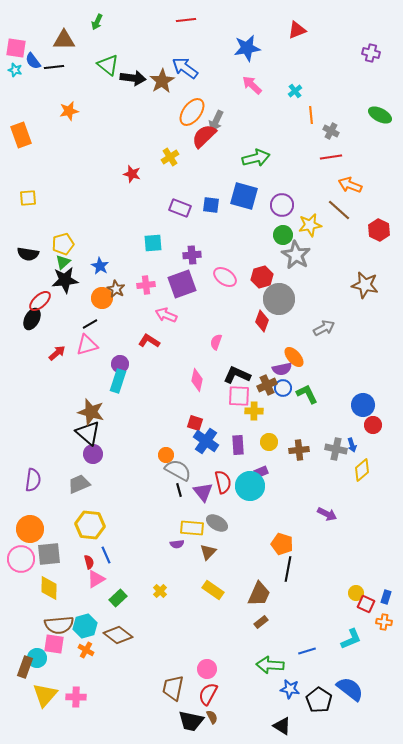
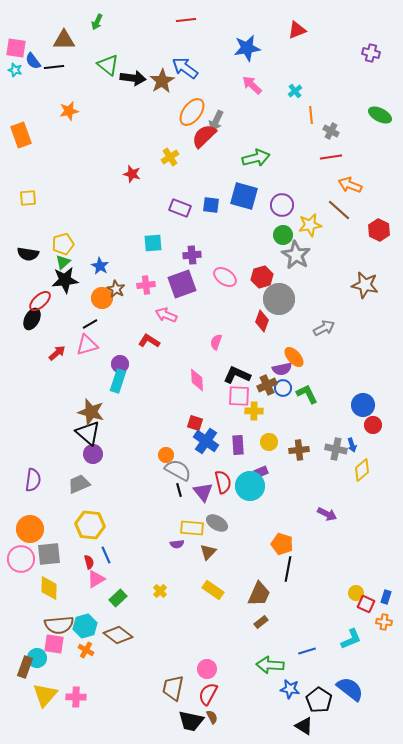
pink diamond at (197, 380): rotated 15 degrees counterclockwise
black triangle at (282, 726): moved 22 px right
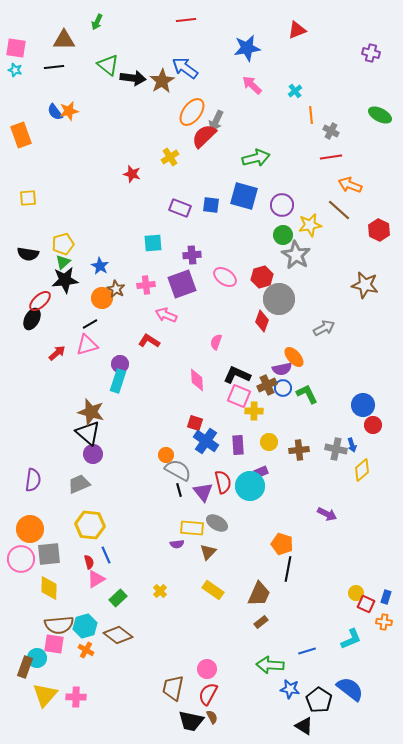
blue semicircle at (33, 61): moved 22 px right, 51 px down
pink square at (239, 396): rotated 20 degrees clockwise
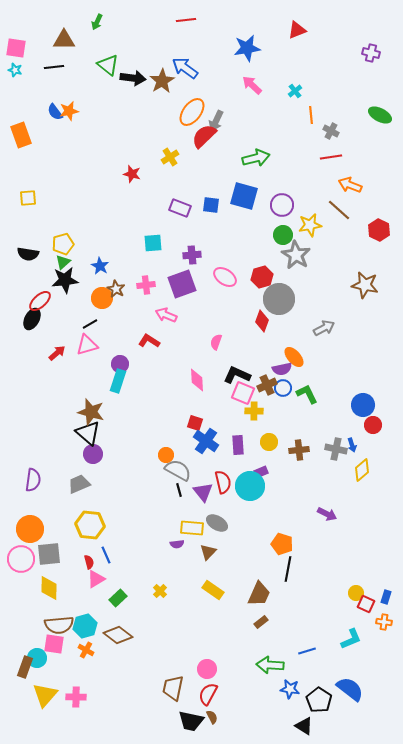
pink square at (239, 396): moved 4 px right, 3 px up
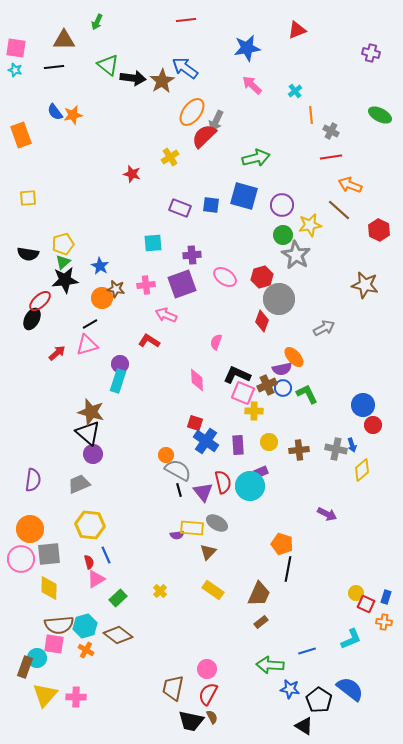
orange star at (69, 111): moved 4 px right, 4 px down
brown star at (116, 289): rotated 18 degrees counterclockwise
purple semicircle at (177, 544): moved 9 px up
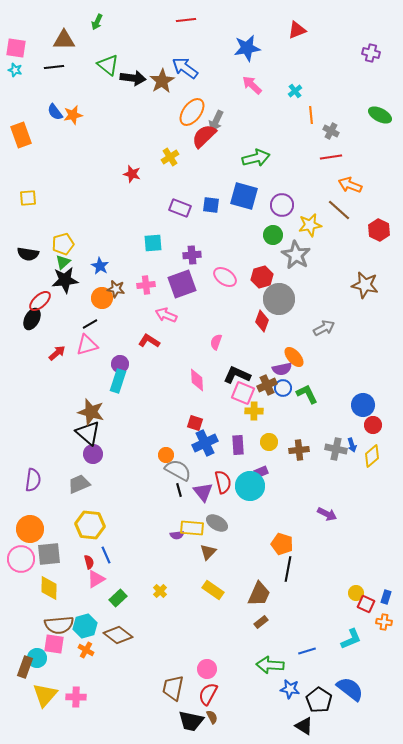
green circle at (283, 235): moved 10 px left
blue cross at (206, 441): moved 1 px left, 2 px down; rotated 30 degrees clockwise
yellow diamond at (362, 470): moved 10 px right, 14 px up
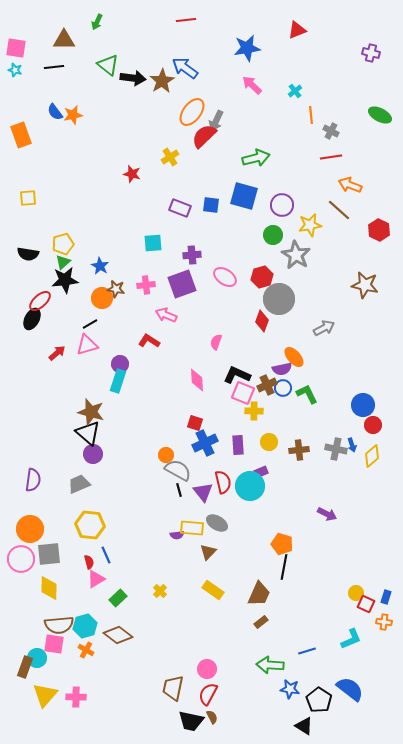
black line at (288, 569): moved 4 px left, 2 px up
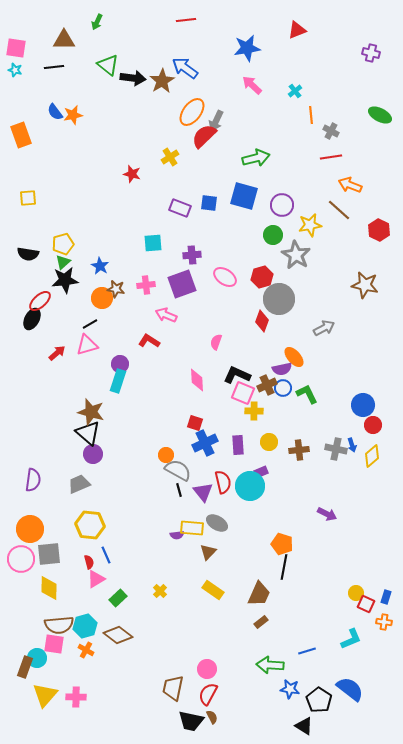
blue square at (211, 205): moved 2 px left, 2 px up
